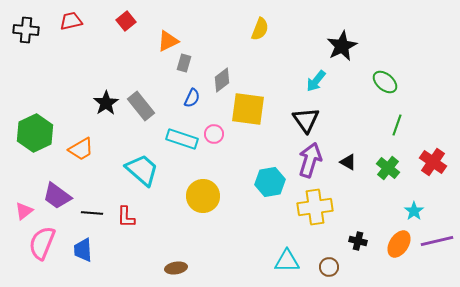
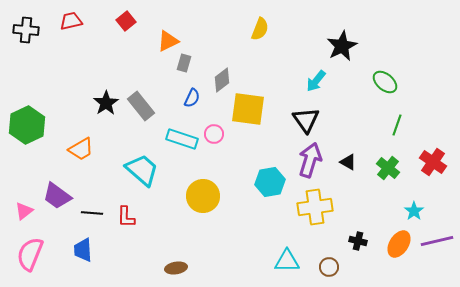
green hexagon at (35, 133): moved 8 px left, 8 px up
pink semicircle at (42, 243): moved 12 px left, 11 px down
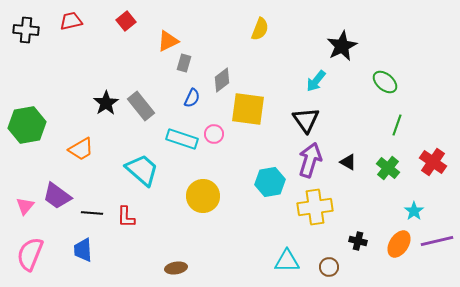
green hexagon at (27, 125): rotated 15 degrees clockwise
pink triangle at (24, 211): moved 1 px right, 5 px up; rotated 12 degrees counterclockwise
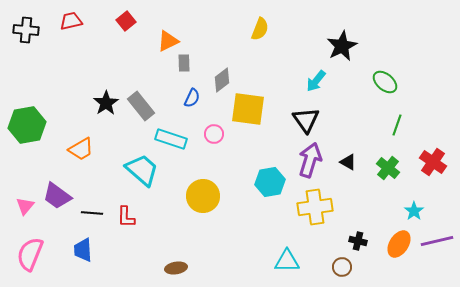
gray rectangle at (184, 63): rotated 18 degrees counterclockwise
cyan rectangle at (182, 139): moved 11 px left
brown circle at (329, 267): moved 13 px right
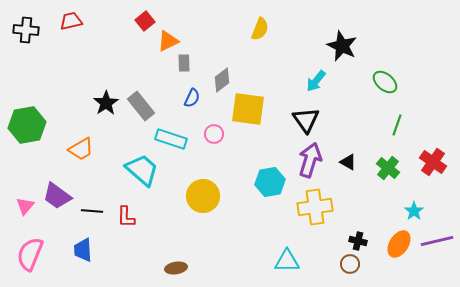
red square at (126, 21): moved 19 px right
black star at (342, 46): rotated 20 degrees counterclockwise
black line at (92, 213): moved 2 px up
brown circle at (342, 267): moved 8 px right, 3 px up
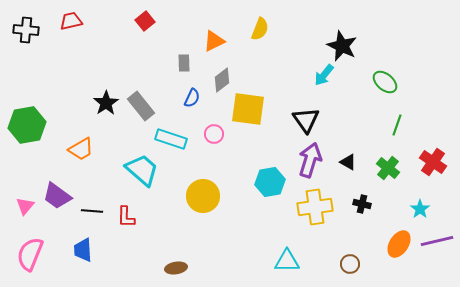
orange triangle at (168, 41): moved 46 px right
cyan arrow at (316, 81): moved 8 px right, 6 px up
cyan star at (414, 211): moved 6 px right, 2 px up
black cross at (358, 241): moved 4 px right, 37 px up
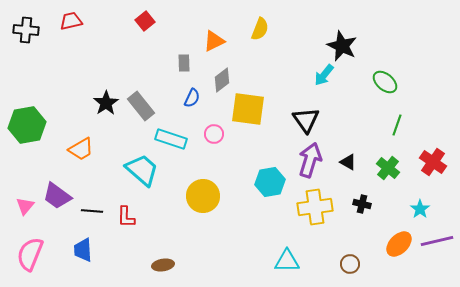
orange ellipse at (399, 244): rotated 12 degrees clockwise
brown ellipse at (176, 268): moved 13 px left, 3 px up
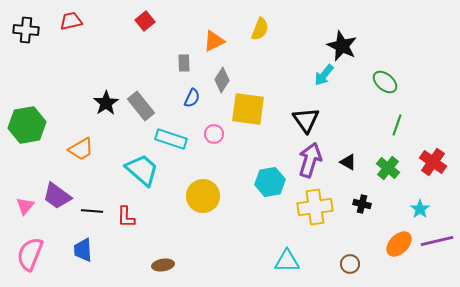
gray diamond at (222, 80): rotated 20 degrees counterclockwise
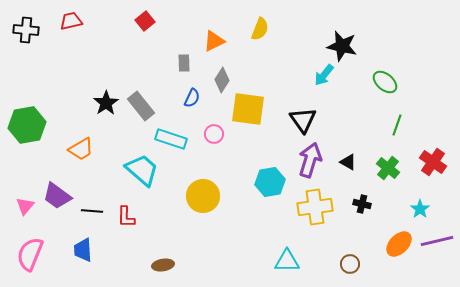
black star at (342, 46): rotated 12 degrees counterclockwise
black triangle at (306, 120): moved 3 px left
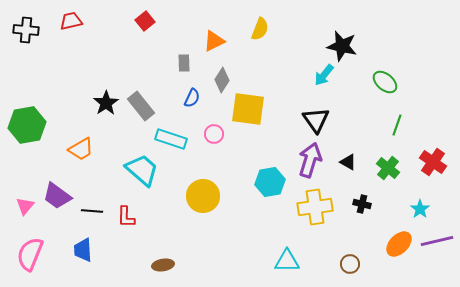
black triangle at (303, 120): moved 13 px right
